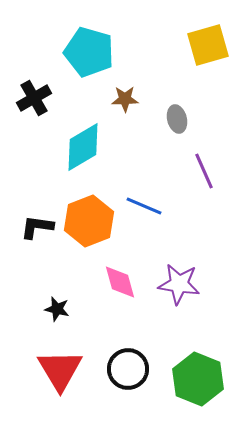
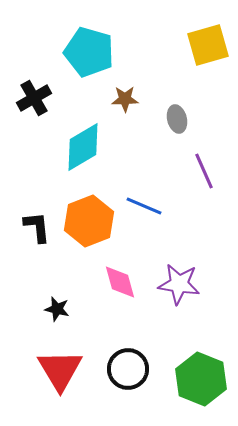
black L-shape: rotated 76 degrees clockwise
green hexagon: moved 3 px right
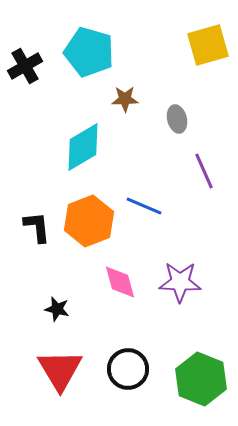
black cross: moved 9 px left, 32 px up
purple star: moved 1 px right, 2 px up; rotated 6 degrees counterclockwise
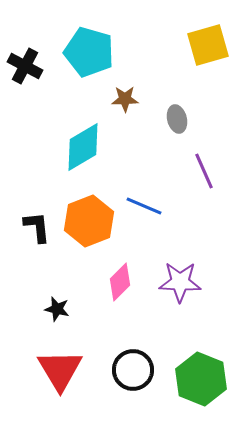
black cross: rotated 32 degrees counterclockwise
pink diamond: rotated 60 degrees clockwise
black circle: moved 5 px right, 1 px down
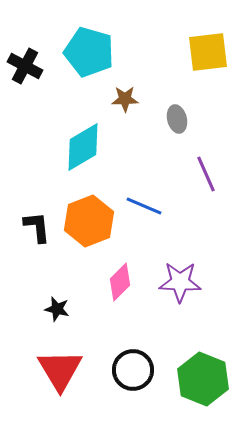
yellow square: moved 7 px down; rotated 9 degrees clockwise
purple line: moved 2 px right, 3 px down
green hexagon: moved 2 px right
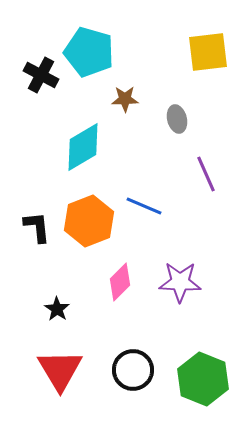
black cross: moved 16 px right, 9 px down
black star: rotated 20 degrees clockwise
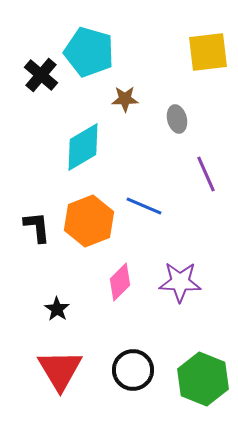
black cross: rotated 12 degrees clockwise
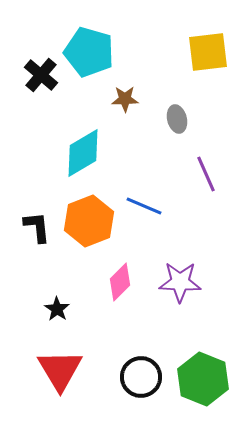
cyan diamond: moved 6 px down
black circle: moved 8 px right, 7 px down
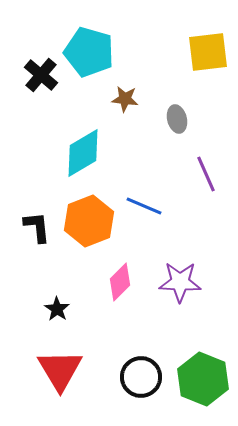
brown star: rotated 8 degrees clockwise
